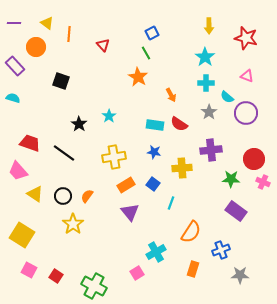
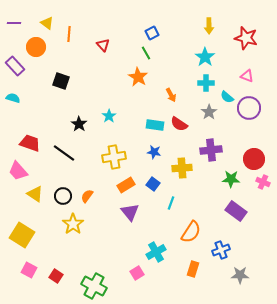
purple circle at (246, 113): moved 3 px right, 5 px up
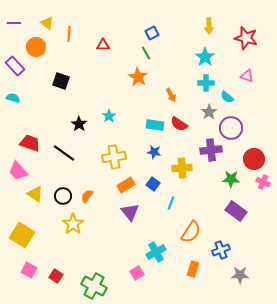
red triangle at (103, 45): rotated 48 degrees counterclockwise
purple circle at (249, 108): moved 18 px left, 20 px down
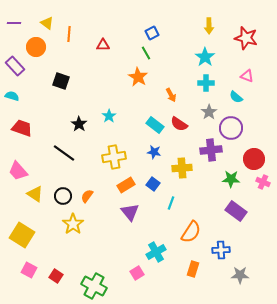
cyan semicircle at (227, 97): moved 9 px right
cyan semicircle at (13, 98): moved 1 px left, 2 px up
cyan rectangle at (155, 125): rotated 30 degrees clockwise
red trapezoid at (30, 143): moved 8 px left, 15 px up
blue cross at (221, 250): rotated 18 degrees clockwise
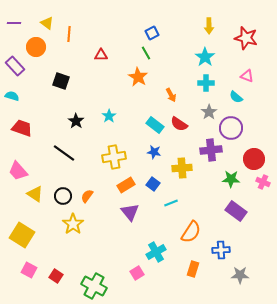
red triangle at (103, 45): moved 2 px left, 10 px down
black star at (79, 124): moved 3 px left, 3 px up
cyan line at (171, 203): rotated 48 degrees clockwise
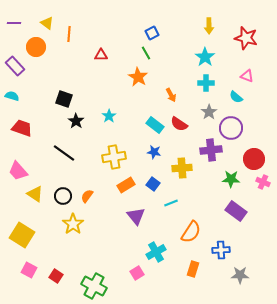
black square at (61, 81): moved 3 px right, 18 px down
purple triangle at (130, 212): moved 6 px right, 4 px down
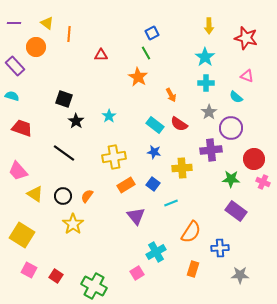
blue cross at (221, 250): moved 1 px left, 2 px up
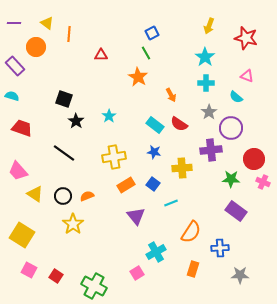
yellow arrow at (209, 26): rotated 21 degrees clockwise
orange semicircle at (87, 196): rotated 32 degrees clockwise
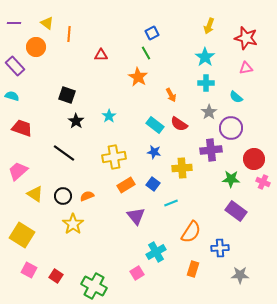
pink triangle at (247, 76): moved 1 px left, 8 px up; rotated 32 degrees counterclockwise
black square at (64, 99): moved 3 px right, 4 px up
pink trapezoid at (18, 171): rotated 90 degrees clockwise
